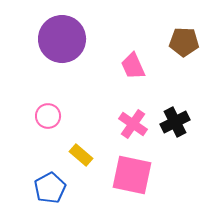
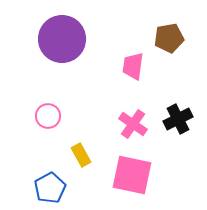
brown pentagon: moved 15 px left, 4 px up; rotated 12 degrees counterclockwise
pink trapezoid: rotated 32 degrees clockwise
black cross: moved 3 px right, 3 px up
yellow rectangle: rotated 20 degrees clockwise
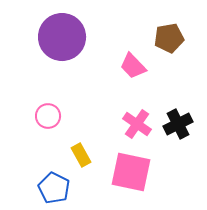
purple circle: moved 2 px up
pink trapezoid: rotated 52 degrees counterclockwise
black cross: moved 5 px down
pink cross: moved 4 px right
pink square: moved 1 px left, 3 px up
blue pentagon: moved 4 px right; rotated 16 degrees counterclockwise
